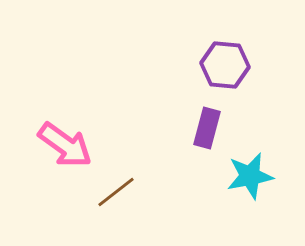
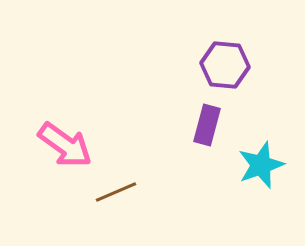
purple rectangle: moved 3 px up
cyan star: moved 11 px right, 11 px up; rotated 9 degrees counterclockwise
brown line: rotated 15 degrees clockwise
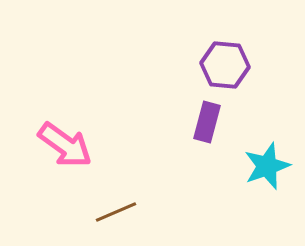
purple rectangle: moved 3 px up
cyan star: moved 6 px right, 1 px down
brown line: moved 20 px down
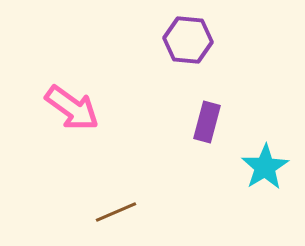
purple hexagon: moved 37 px left, 25 px up
pink arrow: moved 7 px right, 37 px up
cyan star: moved 2 px left, 1 px down; rotated 12 degrees counterclockwise
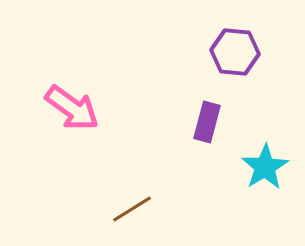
purple hexagon: moved 47 px right, 12 px down
brown line: moved 16 px right, 3 px up; rotated 9 degrees counterclockwise
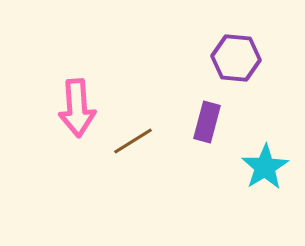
purple hexagon: moved 1 px right, 6 px down
pink arrow: moved 5 px right; rotated 50 degrees clockwise
brown line: moved 1 px right, 68 px up
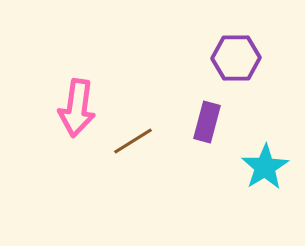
purple hexagon: rotated 6 degrees counterclockwise
pink arrow: rotated 12 degrees clockwise
